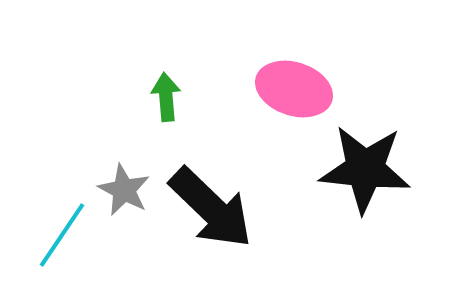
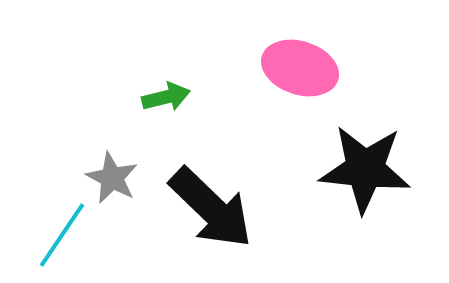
pink ellipse: moved 6 px right, 21 px up
green arrow: rotated 81 degrees clockwise
gray star: moved 12 px left, 12 px up
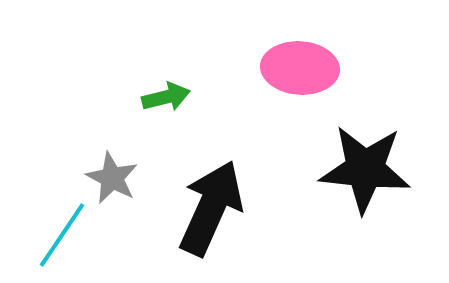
pink ellipse: rotated 14 degrees counterclockwise
black arrow: rotated 110 degrees counterclockwise
